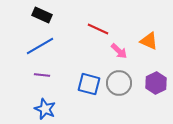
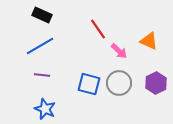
red line: rotated 30 degrees clockwise
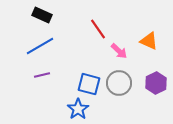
purple line: rotated 21 degrees counterclockwise
blue star: moved 33 px right; rotated 15 degrees clockwise
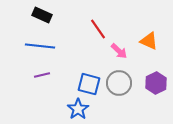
blue line: rotated 36 degrees clockwise
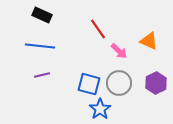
blue star: moved 22 px right
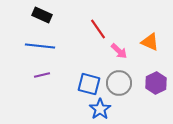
orange triangle: moved 1 px right, 1 px down
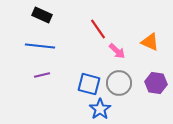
pink arrow: moved 2 px left
purple hexagon: rotated 25 degrees counterclockwise
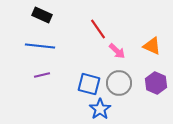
orange triangle: moved 2 px right, 4 px down
purple hexagon: rotated 15 degrees clockwise
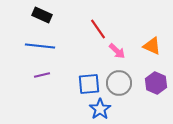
blue square: rotated 20 degrees counterclockwise
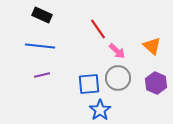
orange triangle: rotated 18 degrees clockwise
gray circle: moved 1 px left, 5 px up
blue star: moved 1 px down
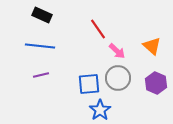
purple line: moved 1 px left
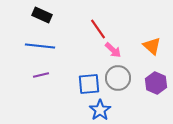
pink arrow: moved 4 px left, 1 px up
